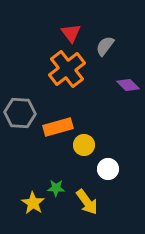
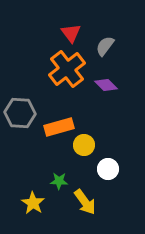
purple diamond: moved 22 px left
orange rectangle: moved 1 px right
green star: moved 3 px right, 7 px up
yellow arrow: moved 2 px left
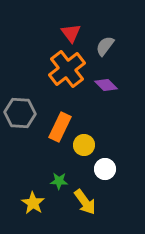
orange rectangle: moved 1 px right; rotated 48 degrees counterclockwise
white circle: moved 3 px left
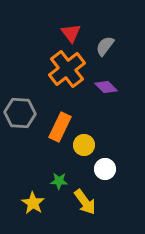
purple diamond: moved 2 px down
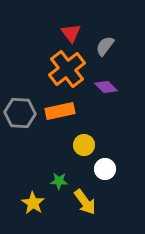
orange rectangle: moved 16 px up; rotated 52 degrees clockwise
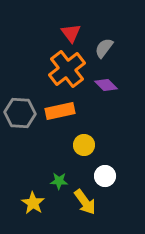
gray semicircle: moved 1 px left, 2 px down
purple diamond: moved 2 px up
white circle: moved 7 px down
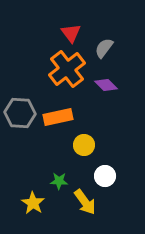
orange rectangle: moved 2 px left, 6 px down
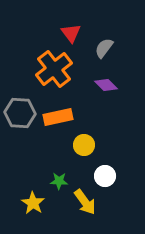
orange cross: moved 13 px left
